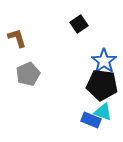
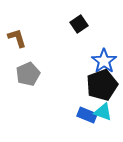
black pentagon: rotated 28 degrees counterclockwise
blue rectangle: moved 4 px left, 5 px up
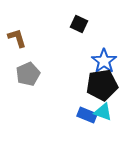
black square: rotated 30 degrees counterclockwise
black pentagon: rotated 12 degrees clockwise
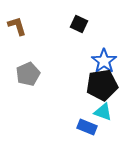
brown L-shape: moved 12 px up
blue rectangle: moved 12 px down
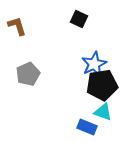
black square: moved 5 px up
blue star: moved 10 px left, 3 px down; rotated 10 degrees clockwise
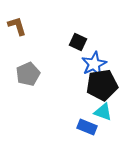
black square: moved 1 px left, 23 px down
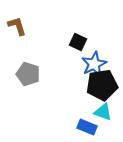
gray pentagon: rotated 30 degrees counterclockwise
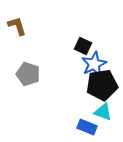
black square: moved 5 px right, 4 px down
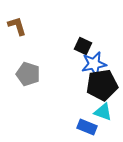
blue star: rotated 15 degrees clockwise
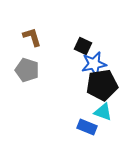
brown L-shape: moved 15 px right, 11 px down
gray pentagon: moved 1 px left, 4 px up
